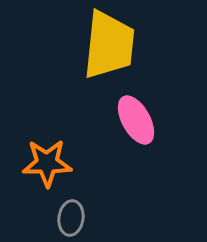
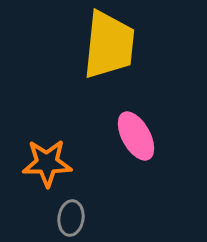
pink ellipse: moved 16 px down
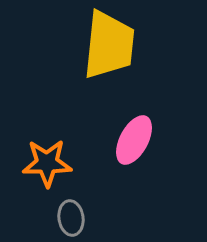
pink ellipse: moved 2 px left, 4 px down; rotated 57 degrees clockwise
gray ellipse: rotated 16 degrees counterclockwise
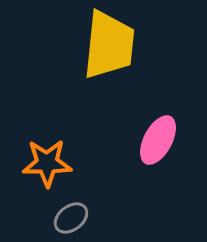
pink ellipse: moved 24 px right
gray ellipse: rotated 60 degrees clockwise
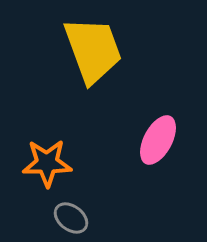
yellow trapezoid: moved 16 px left, 5 px down; rotated 26 degrees counterclockwise
gray ellipse: rotated 76 degrees clockwise
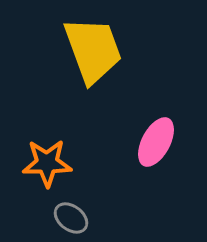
pink ellipse: moved 2 px left, 2 px down
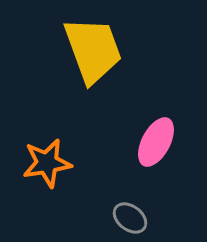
orange star: rotated 9 degrees counterclockwise
gray ellipse: moved 59 px right
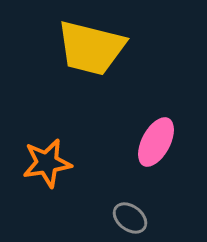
yellow trapezoid: moved 2 px left, 2 px up; rotated 124 degrees clockwise
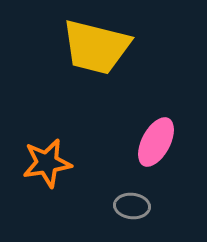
yellow trapezoid: moved 5 px right, 1 px up
gray ellipse: moved 2 px right, 12 px up; rotated 32 degrees counterclockwise
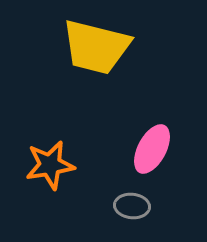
pink ellipse: moved 4 px left, 7 px down
orange star: moved 3 px right, 2 px down
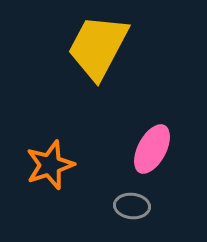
yellow trapezoid: moved 2 px right; rotated 104 degrees clockwise
orange star: rotated 9 degrees counterclockwise
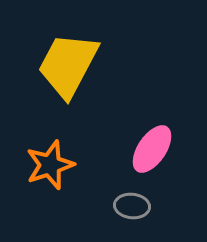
yellow trapezoid: moved 30 px left, 18 px down
pink ellipse: rotated 6 degrees clockwise
